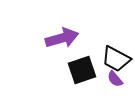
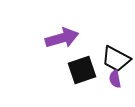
purple semicircle: rotated 30 degrees clockwise
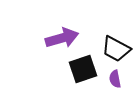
black trapezoid: moved 10 px up
black square: moved 1 px right, 1 px up
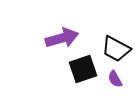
purple semicircle: rotated 18 degrees counterclockwise
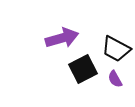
black square: rotated 8 degrees counterclockwise
